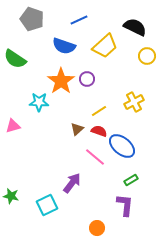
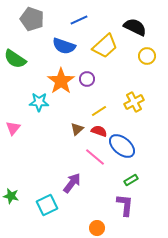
pink triangle: moved 2 px down; rotated 35 degrees counterclockwise
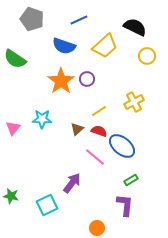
cyan star: moved 3 px right, 17 px down
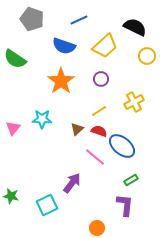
purple circle: moved 14 px right
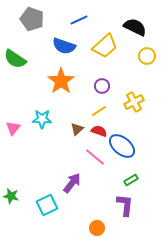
purple circle: moved 1 px right, 7 px down
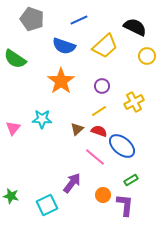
orange circle: moved 6 px right, 33 px up
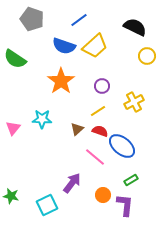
blue line: rotated 12 degrees counterclockwise
yellow trapezoid: moved 10 px left
yellow line: moved 1 px left
red semicircle: moved 1 px right
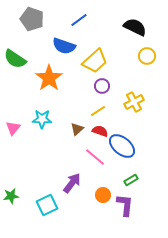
yellow trapezoid: moved 15 px down
orange star: moved 12 px left, 3 px up
green star: rotated 21 degrees counterclockwise
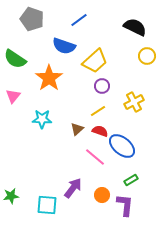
pink triangle: moved 32 px up
purple arrow: moved 1 px right, 5 px down
orange circle: moved 1 px left
cyan square: rotated 30 degrees clockwise
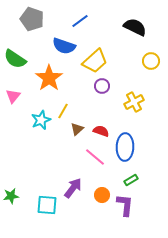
blue line: moved 1 px right, 1 px down
yellow circle: moved 4 px right, 5 px down
yellow line: moved 35 px left; rotated 28 degrees counterclockwise
cyan star: moved 1 px left, 1 px down; rotated 24 degrees counterclockwise
red semicircle: moved 1 px right
blue ellipse: moved 3 px right, 1 px down; rotated 52 degrees clockwise
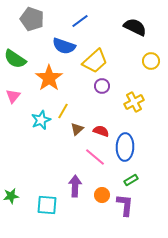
purple arrow: moved 2 px right, 2 px up; rotated 35 degrees counterclockwise
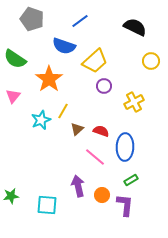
orange star: moved 1 px down
purple circle: moved 2 px right
purple arrow: moved 3 px right; rotated 15 degrees counterclockwise
